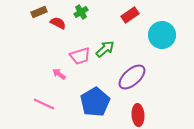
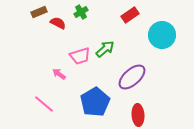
pink line: rotated 15 degrees clockwise
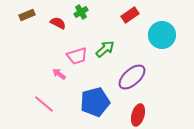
brown rectangle: moved 12 px left, 3 px down
pink trapezoid: moved 3 px left
blue pentagon: rotated 16 degrees clockwise
red ellipse: rotated 20 degrees clockwise
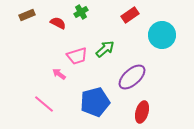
red ellipse: moved 4 px right, 3 px up
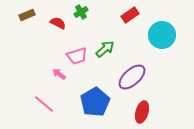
blue pentagon: rotated 16 degrees counterclockwise
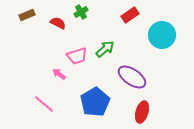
purple ellipse: rotated 76 degrees clockwise
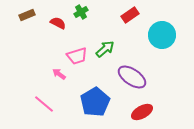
red ellipse: rotated 45 degrees clockwise
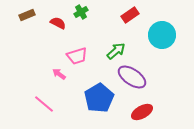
green arrow: moved 11 px right, 2 px down
blue pentagon: moved 4 px right, 4 px up
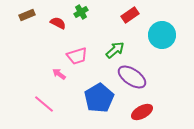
green arrow: moved 1 px left, 1 px up
